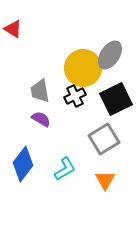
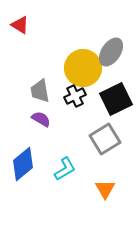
red triangle: moved 7 px right, 4 px up
gray ellipse: moved 1 px right, 3 px up
gray square: moved 1 px right
blue diamond: rotated 12 degrees clockwise
orange triangle: moved 9 px down
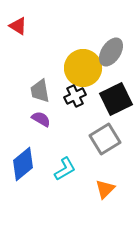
red triangle: moved 2 px left, 1 px down
orange triangle: rotated 15 degrees clockwise
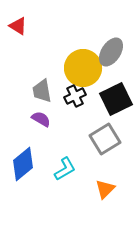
gray trapezoid: moved 2 px right
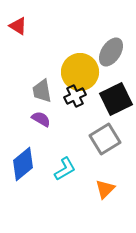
yellow circle: moved 3 px left, 4 px down
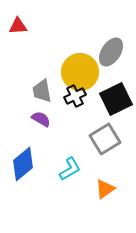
red triangle: rotated 36 degrees counterclockwise
cyan L-shape: moved 5 px right
orange triangle: rotated 10 degrees clockwise
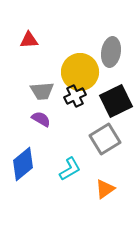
red triangle: moved 11 px right, 14 px down
gray ellipse: rotated 24 degrees counterclockwise
gray trapezoid: rotated 85 degrees counterclockwise
black square: moved 2 px down
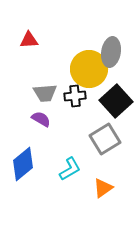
yellow circle: moved 9 px right, 3 px up
gray trapezoid: moved 3 px right, 2 px down
black cross: rotated 20 degrees clockwise
black square: rotated 16 degrees counterclockwise
orange triangle: moved 2 px left, 1 px up
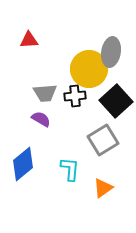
gray square: moved 2 px left, 1 px down
cyan L-shape: rotated 55 degrees counterclockwise
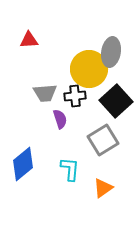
purple semicircle: moved 19 px right; rotated 42 degrees clockwise
